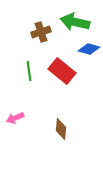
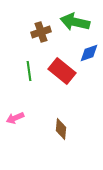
blue diamond: moved 4 px down; rotated 35 degrees counterclockwise
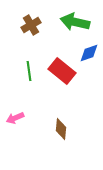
brown cross: moved 10 px left, 7 px up; rotated 12 degrees counterclockwise
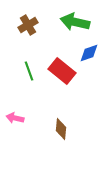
brown cross: moved 3 px left
green line: rotated 12 degrees counterclockwise
pink arrow: rotated 36 degrees clockwise
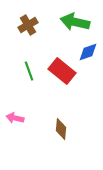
blue diamond: moved 1 px left, 1 px up
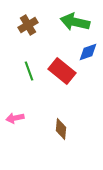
pink arrow: rotated 24 degrees counterclockwise
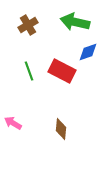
red rectangle: rotated 12 degrees counterclockwise
pink arrow: moved 2 px left, 5 px down; rotated 42 degrees clockwise
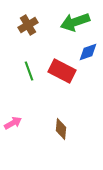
green arrow: rotated 32 degrees counterclockwise
pink arrow: rotated 120 degrees clockwise
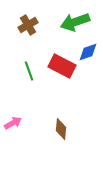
red rectangle: moved 5 px up
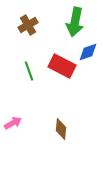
green arrow: rotated 60 degrees counterclockwise
